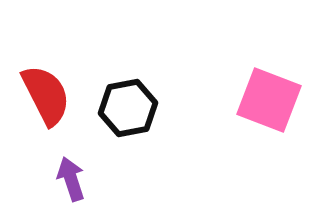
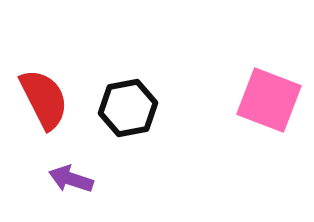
red semicircle: moved 2 px left, 4 px down
purple arrow: rotated 54 degrees counterclockwise
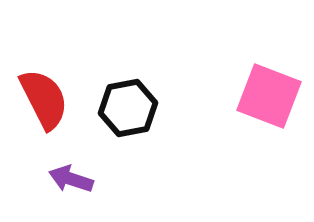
pink square: moved 4 px up
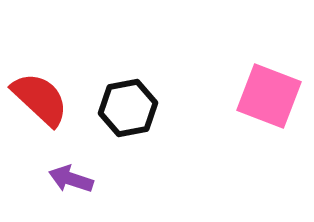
red semicircle: moved 4 px left; rotated 20 degrees counterclockwise
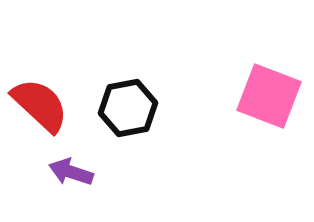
red semicircle: moved 6 px down
purple arrow: moved 7 px up
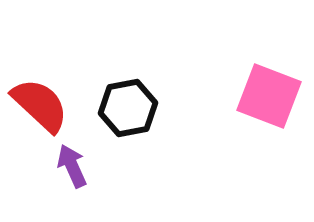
purple arrow: moved 1 px right, 6 px up; rotated 48 degrees clockwise
